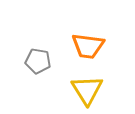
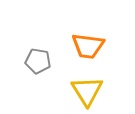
yellow triangle: moved 1 px down
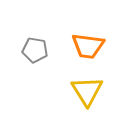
gray pentagon: moved 3 px left, 11 px up
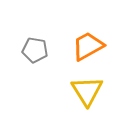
orange trapezoid: rotated 144 degrees clockwise
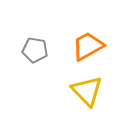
yellow triangle: rotated 12 degrees counterclockwise
